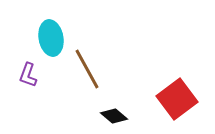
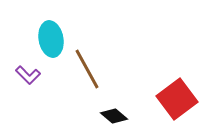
cyan ellipse: moved 1 px down
purple L-shape: rotated 65 degrees counterclockwise
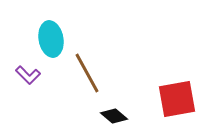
brown line: moved 4 px down
red square: rotated 27 degrees clockwise
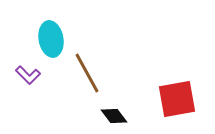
black diamond: rotated 12 degrees clockwise
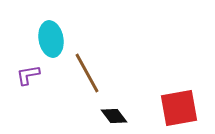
purple L-shape: rotated 125 degrees clockwise
red square: moved 2 px right, 9 px down
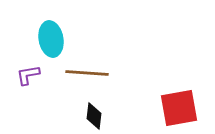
brown line: rotated 57 degrees counterclockwise
black diamond: moved 20 px left; rotated 44 degrees clockwise
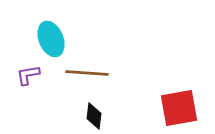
cyan ellipse: rotated 12 degrees counterclockwise
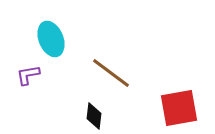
brown line: moved 24 px right; rotated 33 degrees clockwise
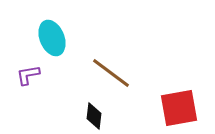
cyan ellipse: moved 1 px right, 1 px up
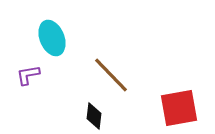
brown line: moved 2 px down; rotated 9 degrees clockwise
